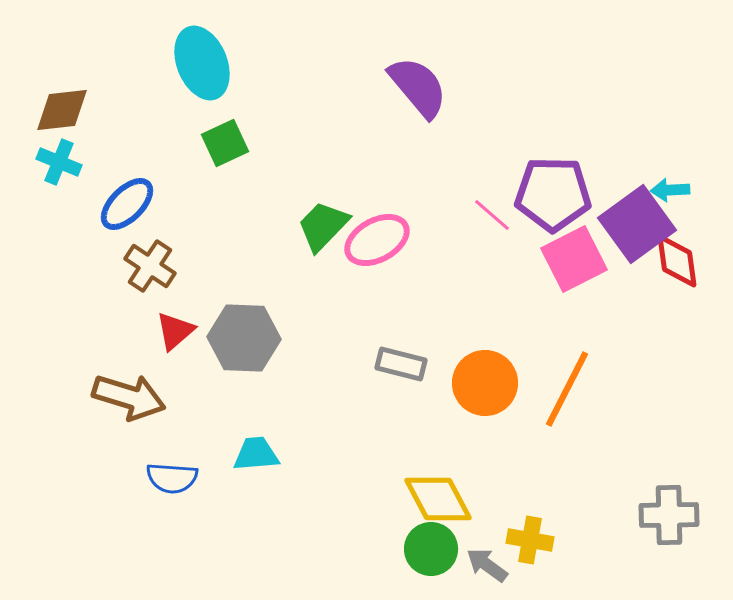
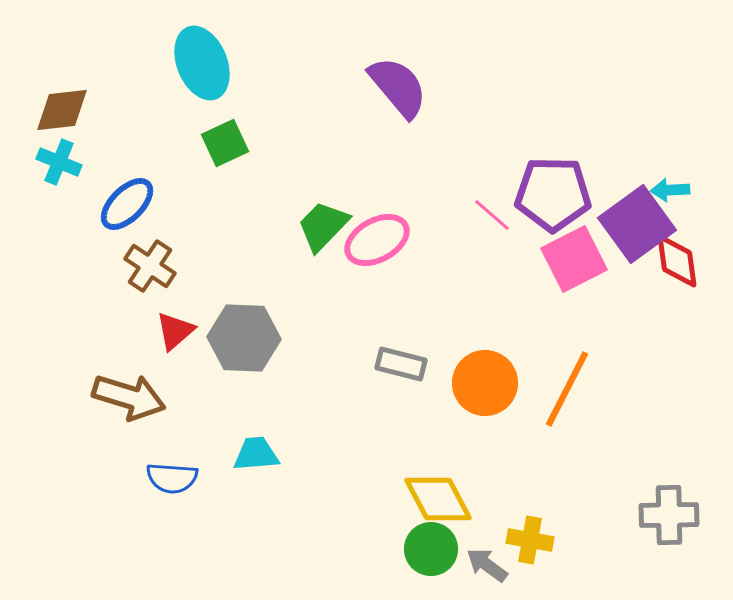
purple semicircle: moved 20 px left
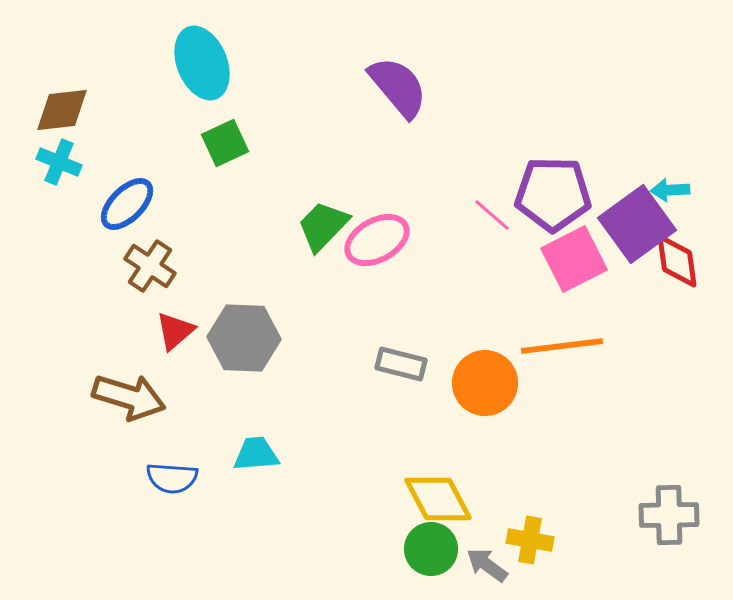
orange line: moved 5 px left, 43 px up; rotated 56 degrees clockwise
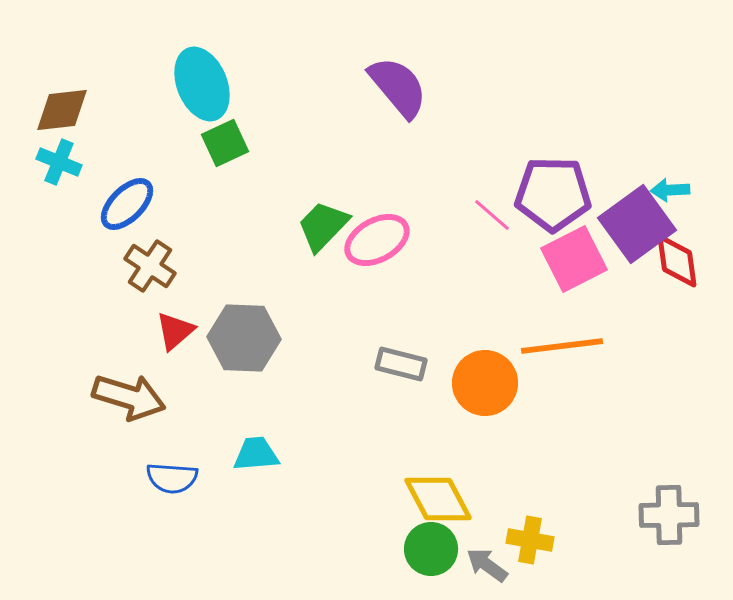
cyan ellipse: moved 21 px down
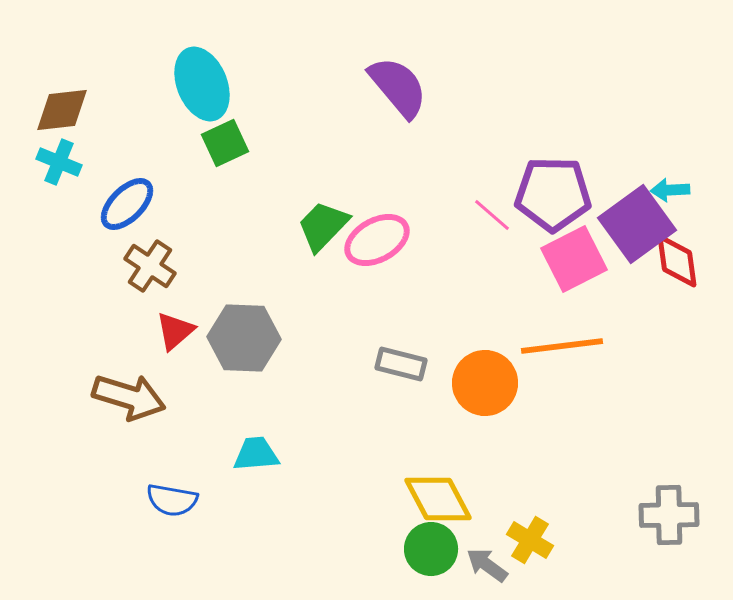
blue semicircle: moved 22 px down; rotated 6 degrees clockwise
yellow cross: rotated 21 degrees clockwise
